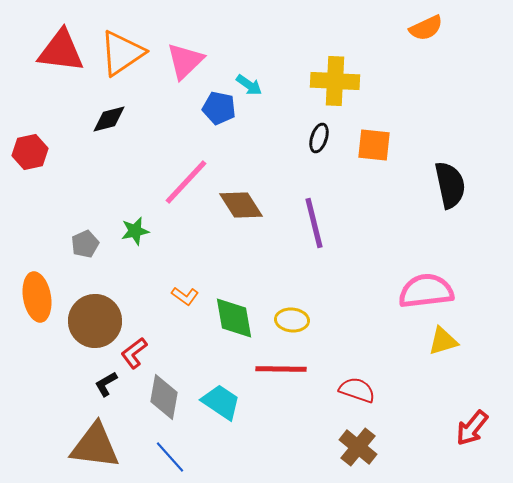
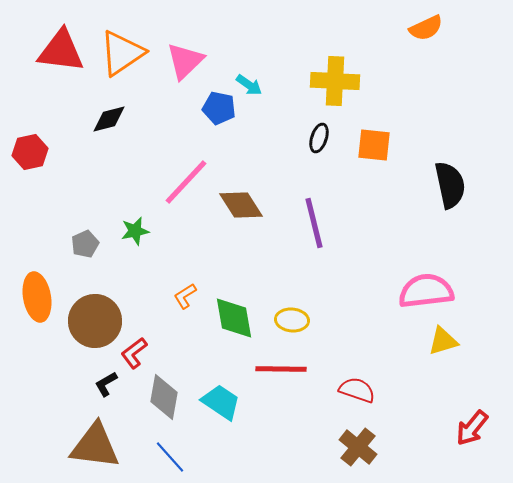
orange L-shape: rotated 112 degrees clockwise
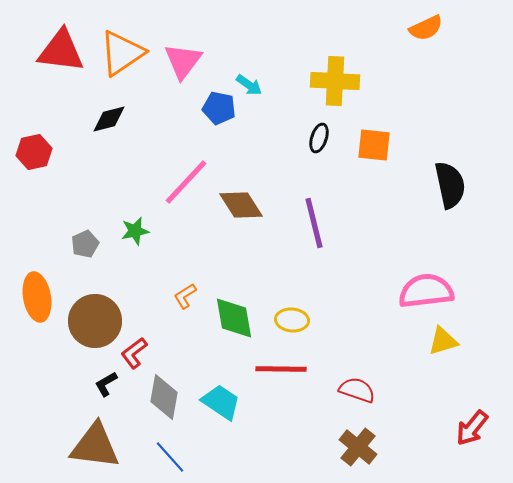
pink triangle: moved 2 px left; rotated 9 degrees counterclockwise
red hexagon: moved 4 px right
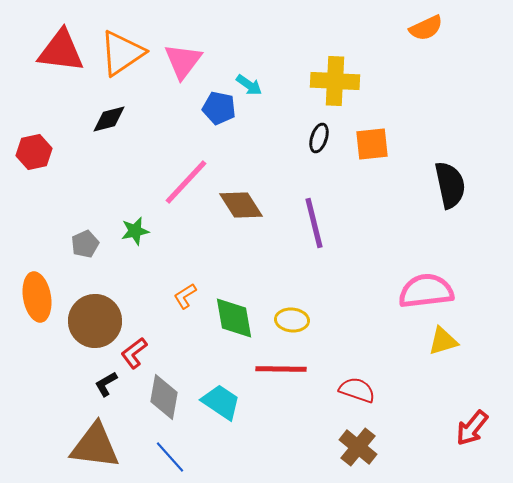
orange square: moved 2 px left, 1 px up; rotated 12 degrees counterclockwise
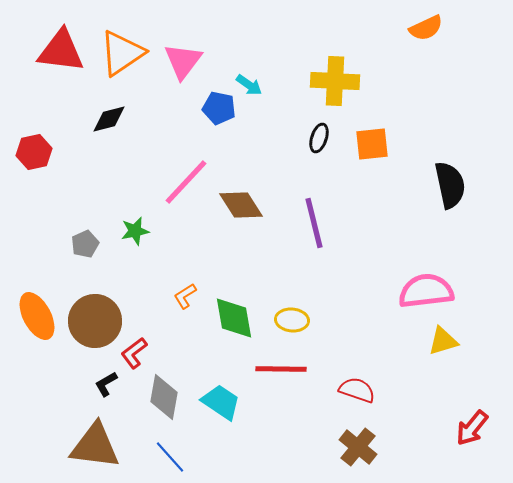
orange ellipse: moved 19 px down; rotated 18 degrees counterclockwise
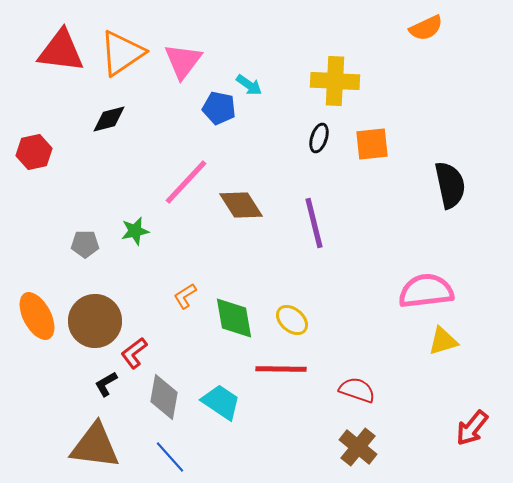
gray pentagon: rotated 24 degrees clockwise
yellow ellipse: rotated 36 degrees clockwise
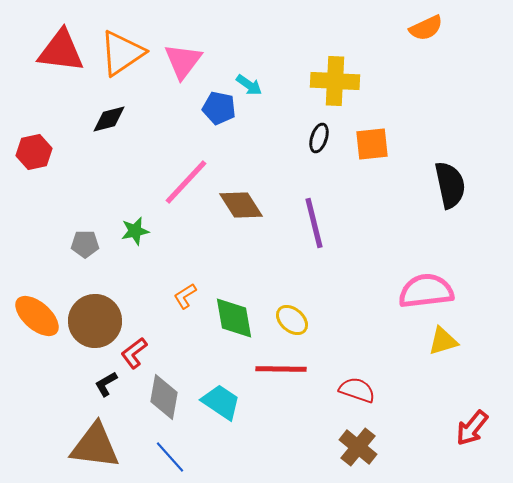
orange ellipse: rotated 21 degrees counterclockwise
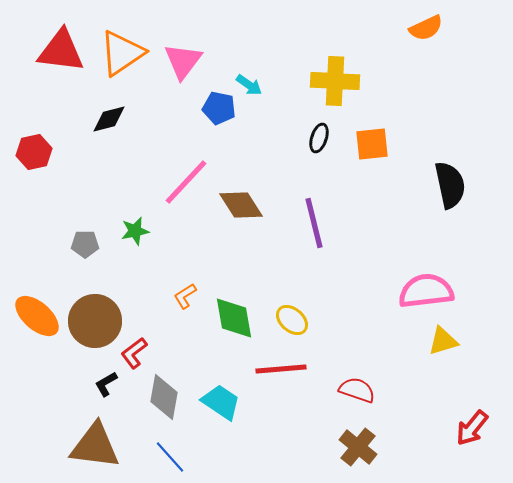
red line: rotated 6 degrees counterclockwise
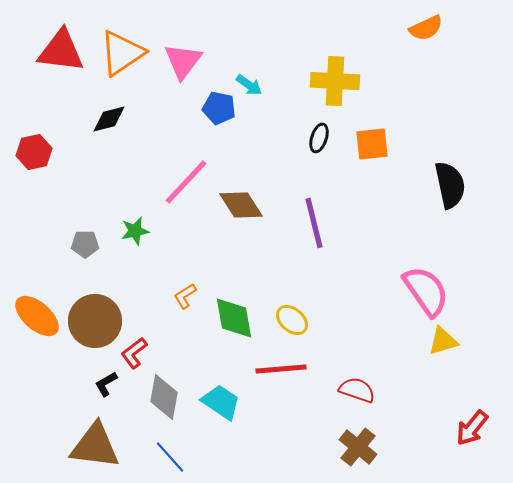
pink semicircle: rotated 62 degrees clockwise
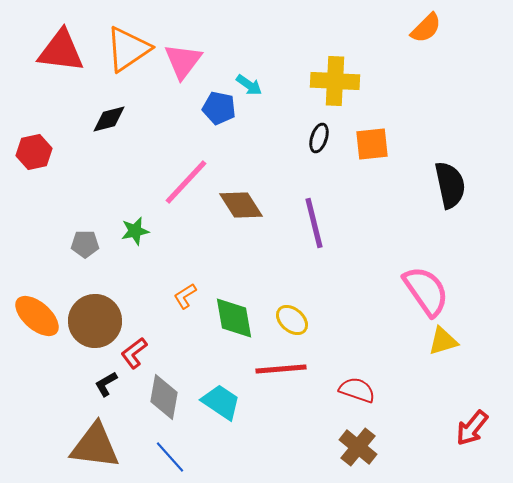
orange semicircle: rotated 20 degrees counterclockwise
orange triangle: moved 6 px right, 4 px up
